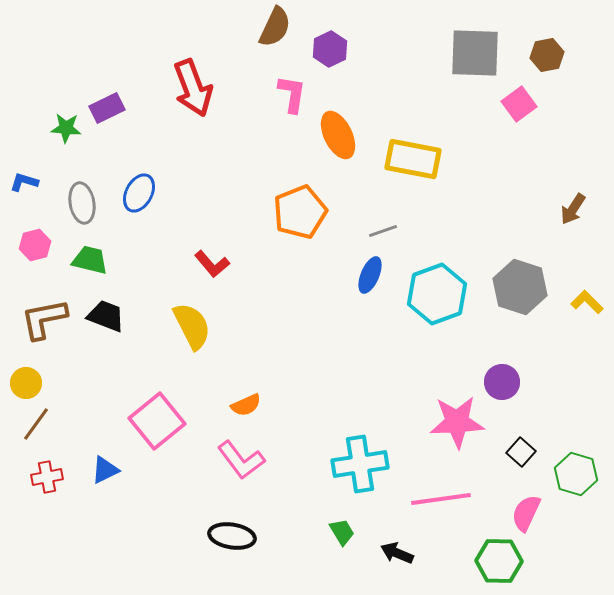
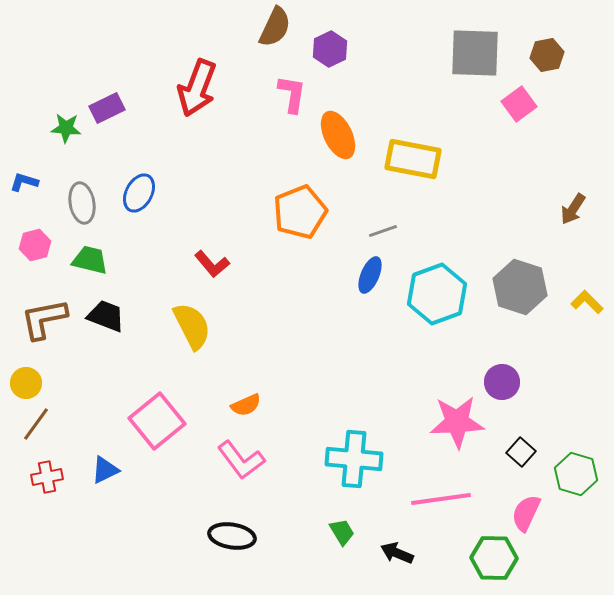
red arrow at (193, 88): moved 4 px right; rotated 42 degrees clockwise
cyan cross at (360, 464): moved 6 px left, 5 px up; rotated 14 degrees clockwise
green hexagon at (499, 561): moved 5 px left, 3 px up
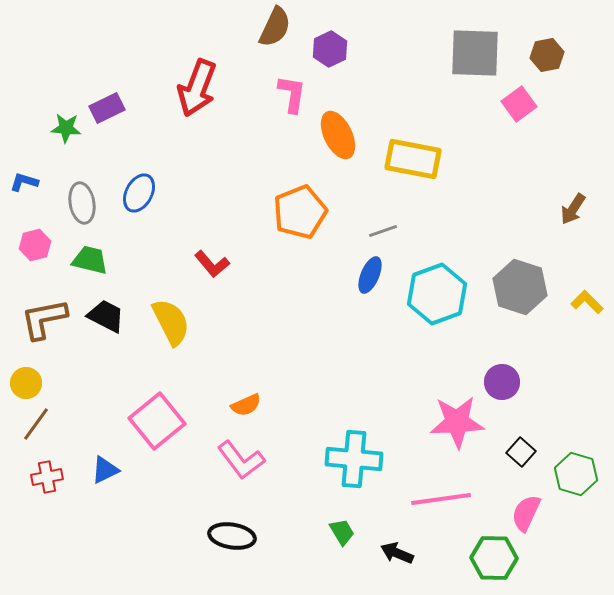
black trapezoid at (106, 316): rotated 6 degrees clockwise
yellow semicircle at (192, 326): moved 21 px left, 4 px up
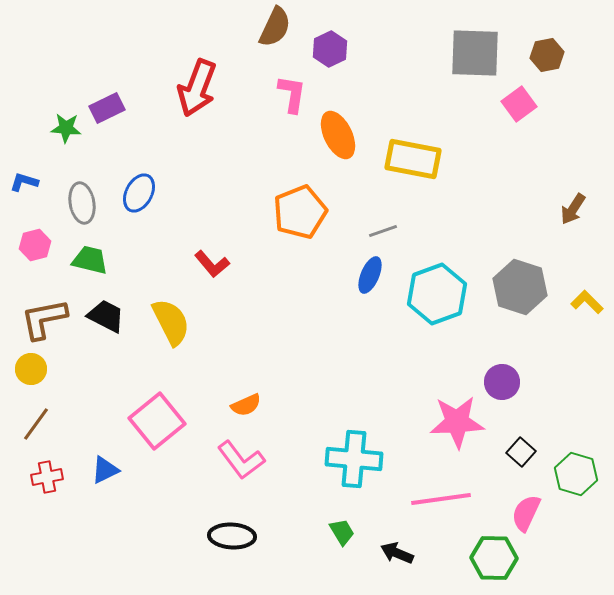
yellow circle at (26, 383): moved 5 px right, 14 px up
black ellipse at (232, 536): rotated 6 degrees counterclockwise
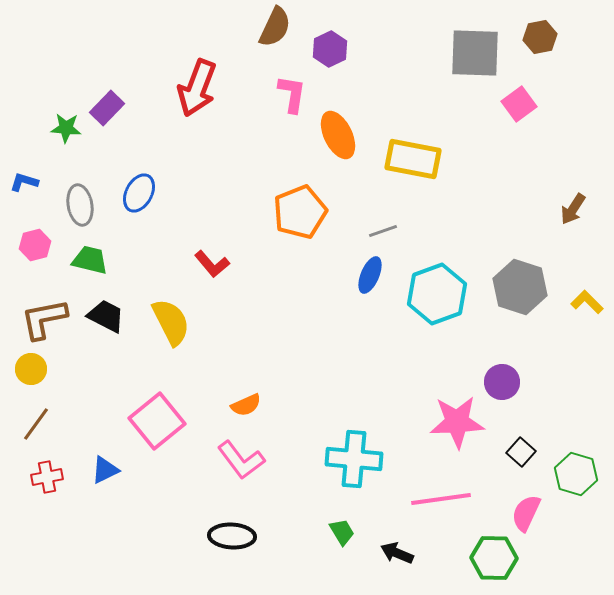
brown hexagon at (547, 55): moved 7 px left, 18 px up
purple rectangle at (107, 108): rotated 20 degrees counterclockwise
gray ellipse at (82, 203): moved 2 px left, 2 px down
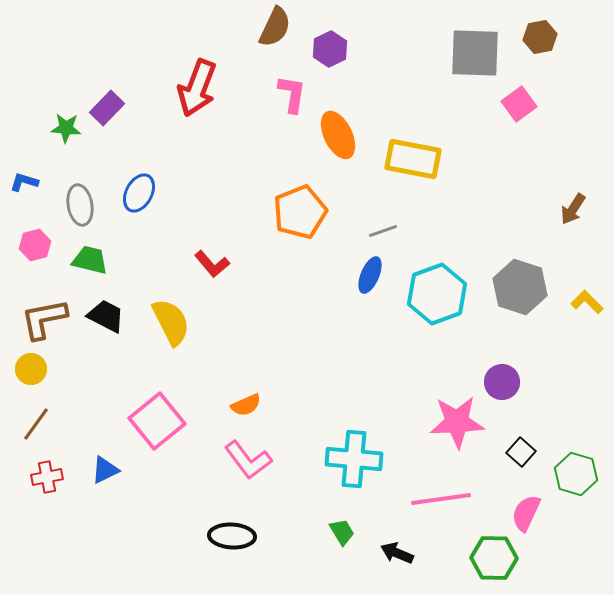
pink L-shape at (241, 460): moved 7 px right
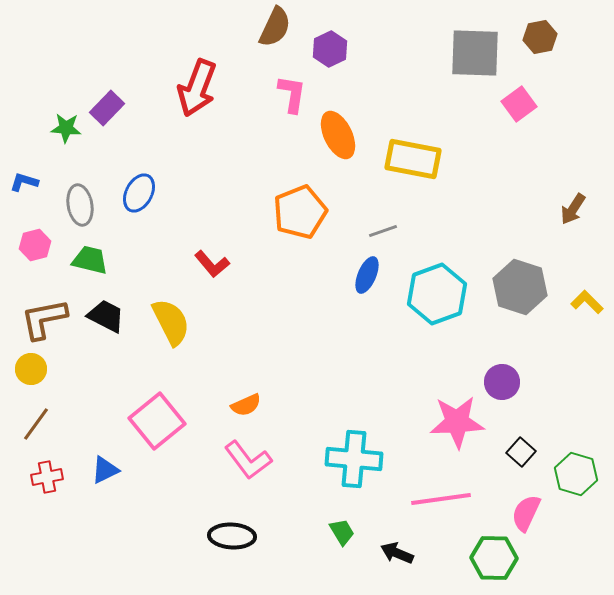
blue ellipse at (370, 275): moved 3 px left
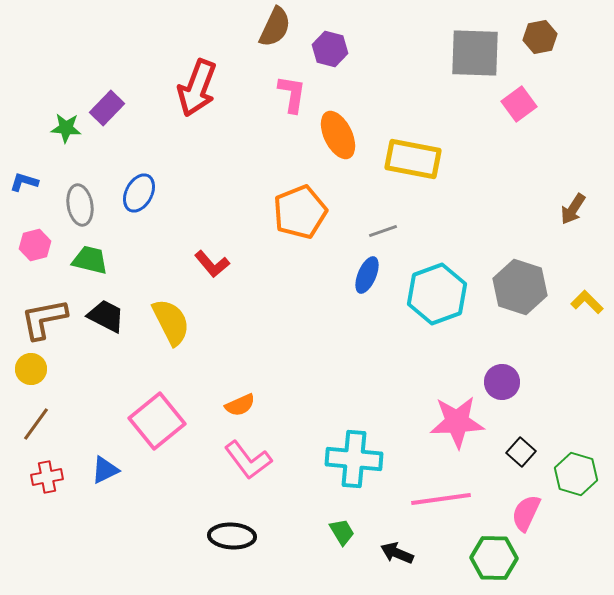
purple hexagon at (330, 49): rotated 20 degrees counterclockwise
orange semicircle at (246, 405): moved 6 px left
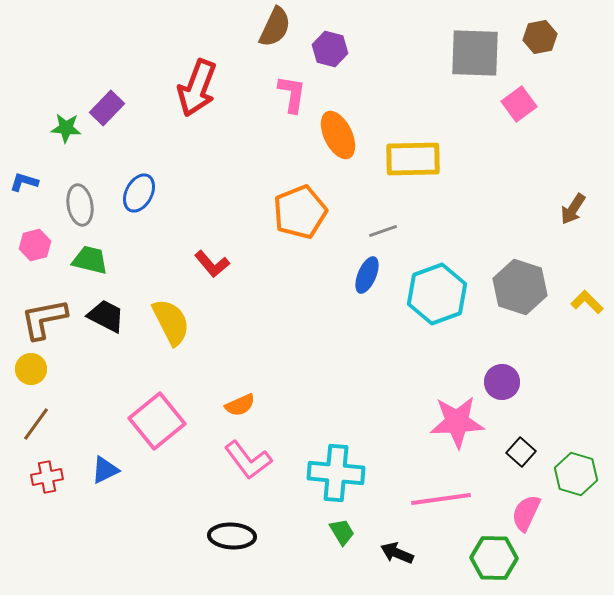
yellow rectangle at (413, 159): rotated 12 degrees counterclockwise
cyan cross at (354, 459): moved 18 px left, 14 px down
